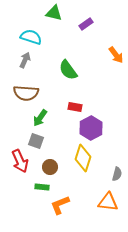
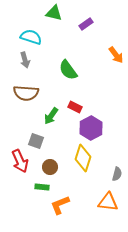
gray arrow: rotated 140 degrees clockwise
red rectangle: rotated 16 degrees clockwise
green arrow: moved 11 px right, 2 px up
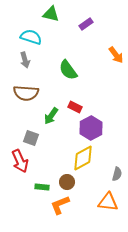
green triangle: moved 3 px left, 1 px down
gray square: moved 5 px left, 3 px up
yellow diamond: rotated 44 degrees clockwise
brown circle: moved 17 px right, 15 px down
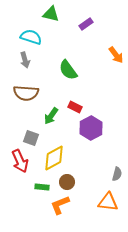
yellow diamond: moved 29 px left
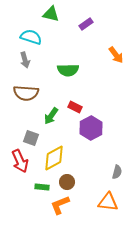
green semicircle: rotated 55 degrees counterclockwise
gray semicircle: moved 2 px up
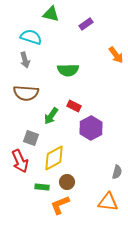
red rectangle: moved 1 px left, 1 px up
